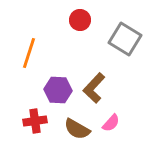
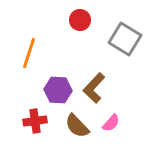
brown semicircle: moved 3 px up; rotated 16 degrees clockwise
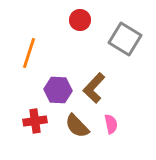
pink semicircle: moved 1 px down; rotated 54 degrees counterclockwise
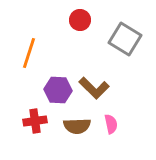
brown L-shape: rotated 88 degrees counterclockwise
brown semicircle: rotated 48 degrees counterclockwise
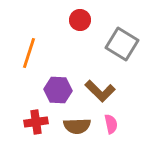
gray square: moved 3 px left, 5 px down
brown L-shape: moved 6 px right, 3 px down
red cross: moved 1 px right, 1 px down
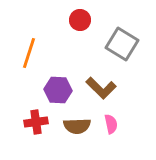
brown L-shape: moved 1 px right, 3 px up
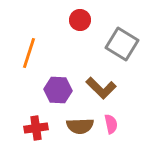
red cross: moved 6 px down
brown semicircle: moved 3 px right
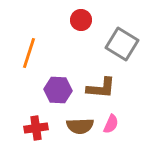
red circle: moved 1 px right
brown L-shape: rotated 40 degrees counterclockwise
pink semicircle: rotated 36 degrees clockwise
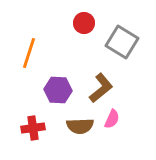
red circle: moved 3 px right, 3 px down
gray square: moved 2 px up
brown L-shape: rotated 44 degrees counterclockwise
pink semicircle: moved 1 px right, 5 px up
red cross: moved 3 px left
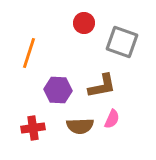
gray square: rotated 12 degrees counterclockwise
brown L-shape: moved 1 px right, 2 px up; rotated 28 degrees clockwise
